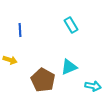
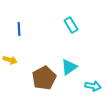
blue line: moved 1 px left, 1 px up
cyan triangle: rotated 12 degrees counterclockwise
brown pentagon: moved 1 px right, 2 px up; rotated 15 degrees clockwise
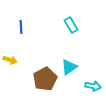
blue line: moved 2 px right, 2 px up
brown pentagon: moved 1 px right, 1 px down
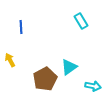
cyan rectangle: moved 10 px right, 4 px up
yellow arrow: rotated 136 degrees counterclockwise
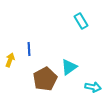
blue line: moved 8 px right, 22 px down
yellow arrow: rotated 48 degrees clockwise
cyan arrow: moved 1 px down
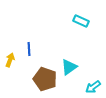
cyan rectangle: rotated 35 degrees counterclockwise
brown pentagon: rotated 25 degrees counterclockwise
cyan arrow: rotated 133 degrees clockwise
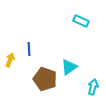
cyan arrow: rotated 140 degrees clockwise
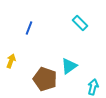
cyan rectangle: moved 1 px left, 2 px down; rotated 21 degrees clockwise
blue line: moved 21 px up; rotated 24 degrees clockwise
yellow arrow: moved 1 px right, 1 px down
cyan triangle: moved 1 px up
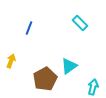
brown pentagon: rotated 25 degrees clockwise
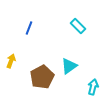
cyan rectangle: moved 2 px left, 3 px down
brown pentagon: moved 3 px left, 2 px up
